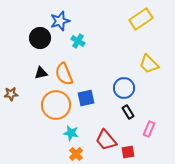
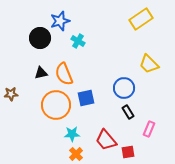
cyan star: moved 1 px right, 1 px down; rotated 14 degrees counterclockwise
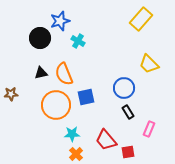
yellow rectangle: rotated 15 degrees counterclockwise
blue square: moved 1 px up
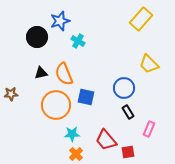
black circle: moved 3 px left, 1 px up
blue square: rotated 24 degrees clockwise
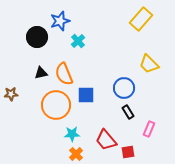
cyan cross: rotated 16 degrees clockwise
blue square: moved 2 px up; rotated 12 degrees counterclockwise
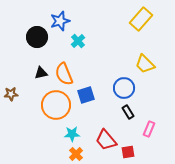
yellow trapezoid: moved 4 px left
blue square: rotated 18 degrees counterclockwise
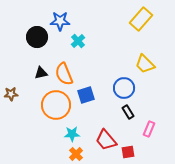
blue star: rotated 18 degrees clockwise
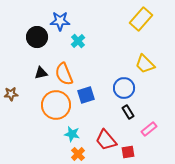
pink rectangle: rotated 28 degrees clockwise
cyan star: rotated 14 degrees clockwise
orange cross: moved 2 px right
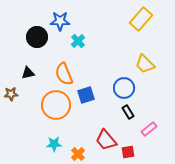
black triangle: moved 13 px left
cyan star: moved 18 px left, 10 px down; rotated 14 degrees counterclockwise
